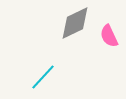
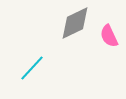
cyan line: moved 11 px left, 9 px up
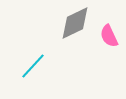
cyan line: moved 1 px right, 2 px up
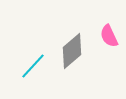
gray diamond: moved 3 px left, 28 px down; rotated 15 degrees counterclockwise
